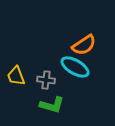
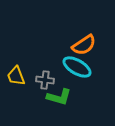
cyan ellipse: moved 2 px right
gray cross: moved 1 px left
green L-shape: moved 7 px right, 8 px up
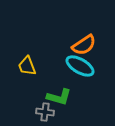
cyan ellipse: moved 3 px right, 1 px up
yellow trapezoid: moved 11 px right, 10 px up
gray cross: moved 32 px down
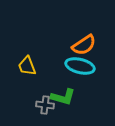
cyan ellipse: rotated 16 degrees counterclockwise
green L-shape: moved 4 px right
gray cross: moved 7 px up
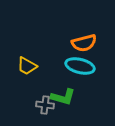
orange semicircle: moved 2 px up; rotated 20 degrees clockwise
yellow trapezoid: rotated 40 degrees counterclockwise
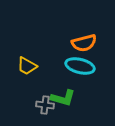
green L-shape: moved 1 px down
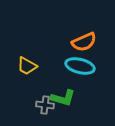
orange semicircle: moved 1 px up; rotated 10 degrees counterclockwise
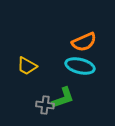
green L-shape: rotated 35 degrees counterclockwise
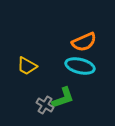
gray cross: rotated 24 degrees clockwise
